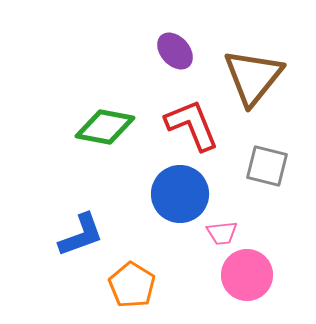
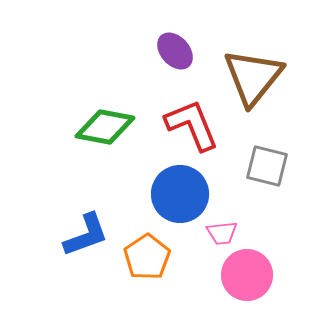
blue L-shape: moved 5 px right
orange pentagon: moved 15 px right, 28 px up; rotated 6 degrees clockwise
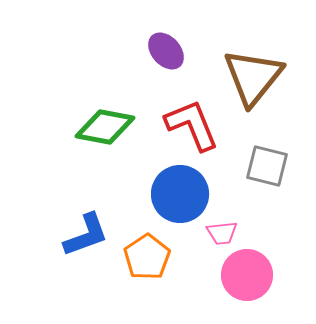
purple ellipse: moved 9 px left
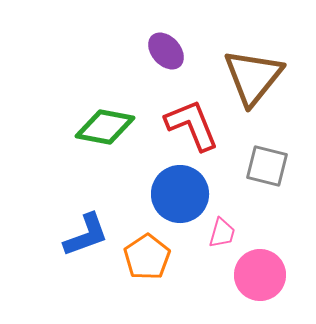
pink trapezoid: rotated 68 degrees counterclockwise
pink circle: moved 13 px right
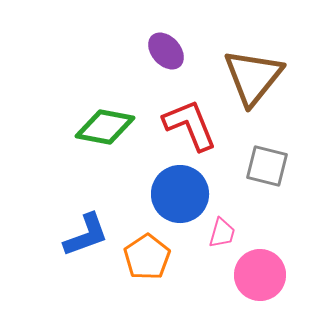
red L-shape: moved 2 px left
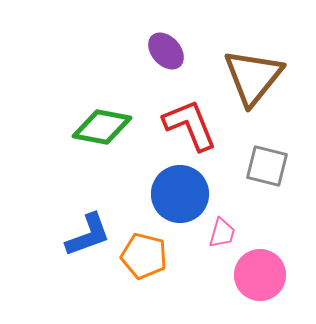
green diamond: moved 3 px left
blue L-shape: moved 2 px right
orange pentagon: moved 3 px left, 1 px up; rotated 24 degrees counterclockwise
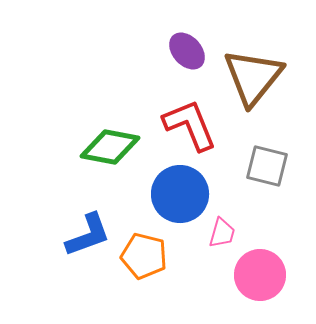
purple ellipse: moved 21 px right
green diamond: moved 8 px right, 20 px down
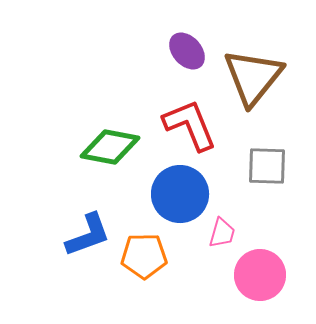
gray square: rotated 12 degrees counterclockwise
orange pentagon: rotated 15 degrees counterclockwise
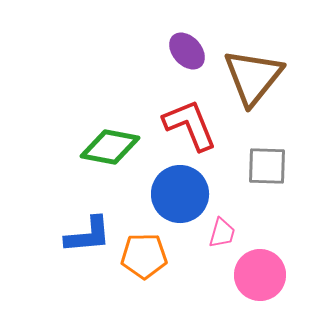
blue L-shape: rotated 15 degrees clockwise
